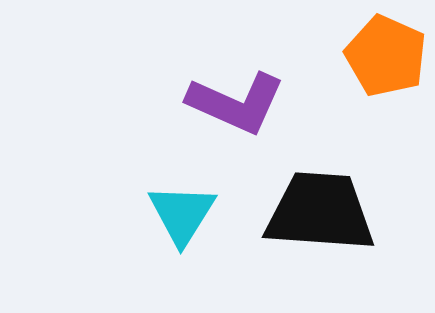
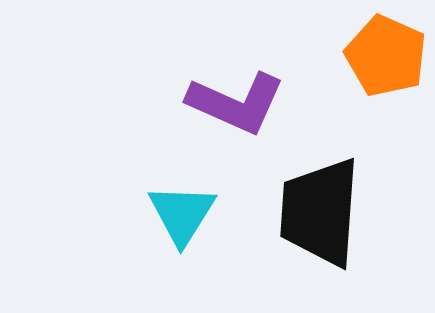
black trapezoid: rotated 90 degrees counterclockwise
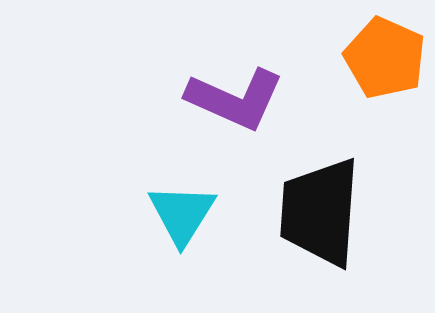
orange pentagon: moved 1 px left, 2 px down
purple L-shape: moved 1 px left, 4 px up
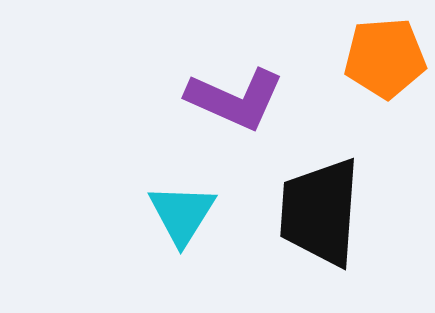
orange pentagon: rotated 28 degrees counterclockwise
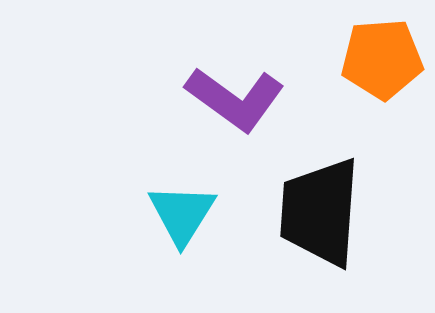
orange pentagon: moved 3 px left, 1 px down
purple L-shape: rotated 12 degrees clockwise
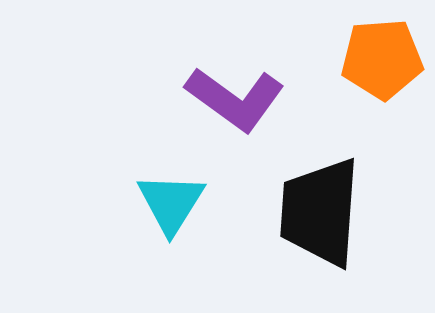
cyan triangle: moved 11 px left, 11 px up
